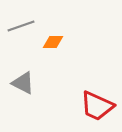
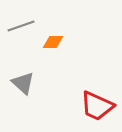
gray triangle: rotated 15 degrees clockwise
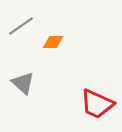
gray line: rotated 16 degrees counterclockwise
red trapezoid: moved 2 px up
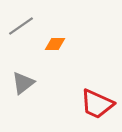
orange diamond: moved 2 px right, 2 px down
gray triangle: rotated 40 degrees clockwise
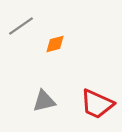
orange diamond: rotated 15 degrees counterclockwise
gray triangle: moved 21 px right, 18 px down; rotated 25 degrees clockwise
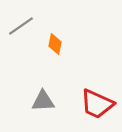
orange diamond: rotated 65 degrees counterclockwise
gray triangle: moved 1 px left; rotated 10 degrees clockwise
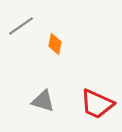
gray triangle: rotated 20 degrees clockwise
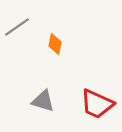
gray line: moved 4 px left, 1 px down
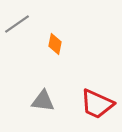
gray line: moved 3 px up
gray triangle: rotated 10 degrees counterclockwise
